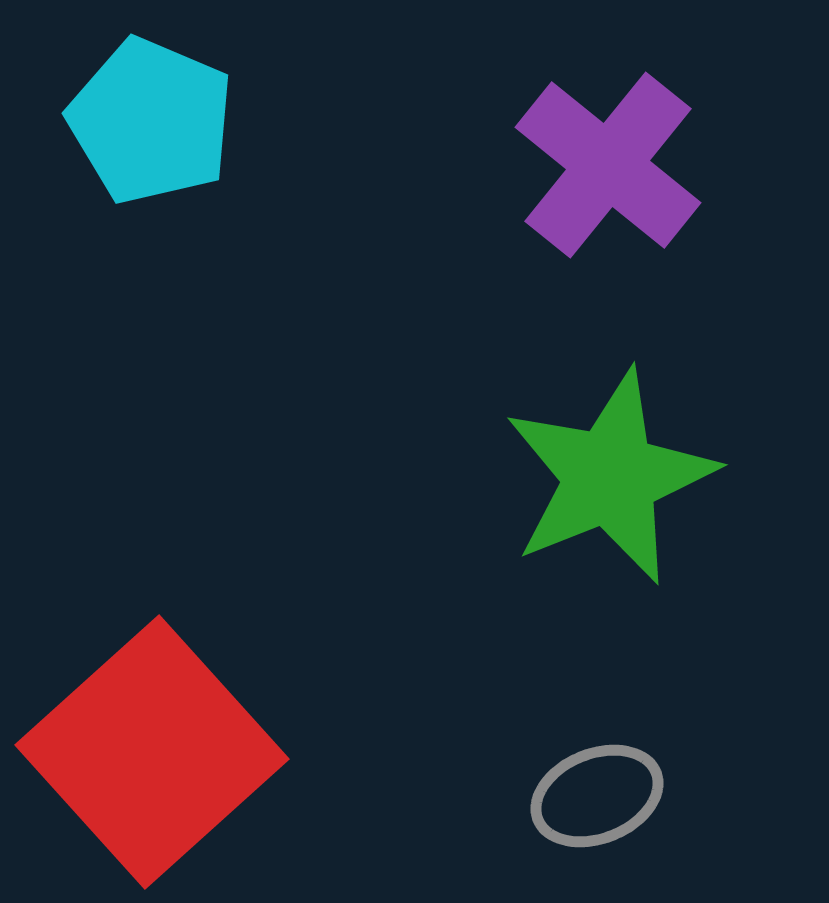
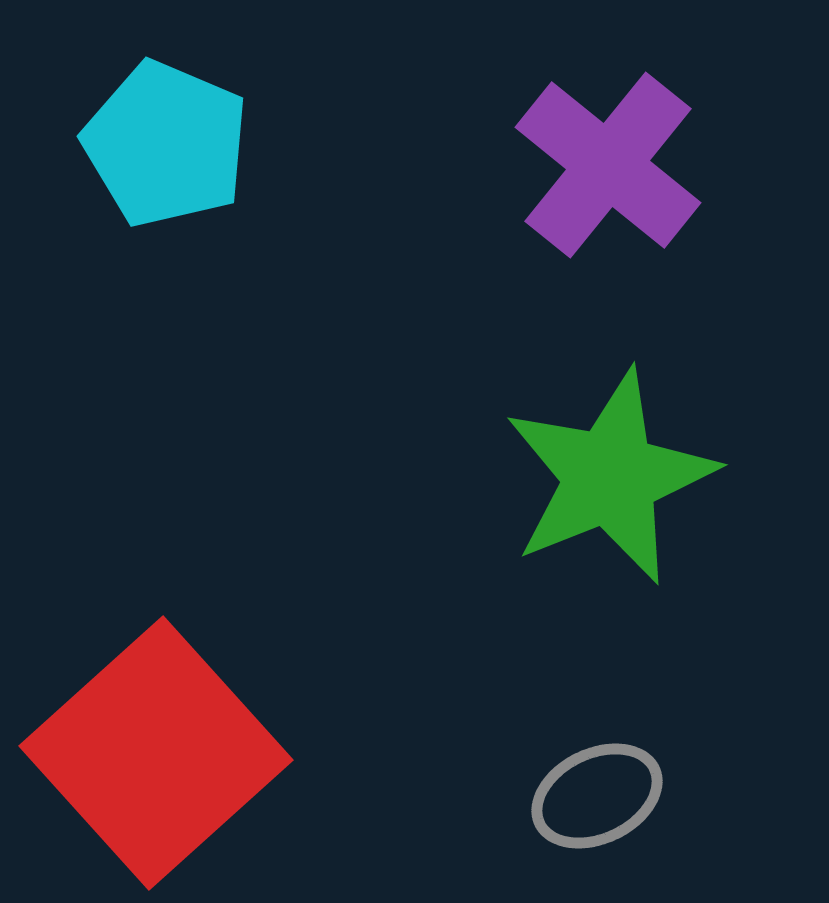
cyan pentagon: moved 15 px right, 23 px down
red square: moved 4 px right, 1 px down
gray ellipse: rotated 4 degrees counterclockwise
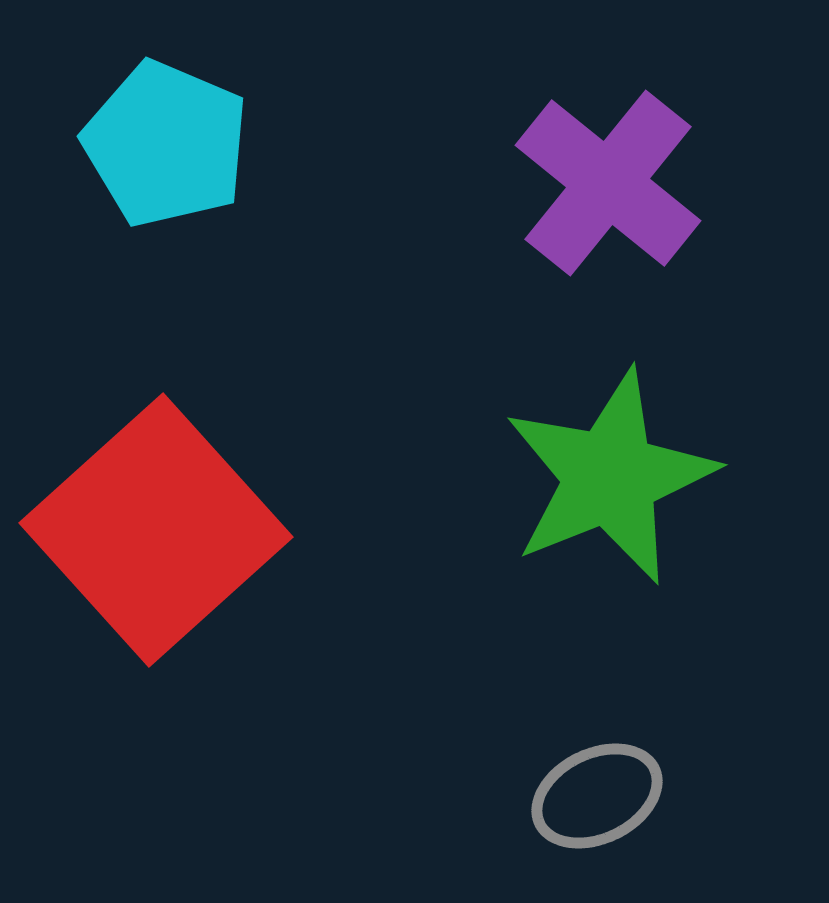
purple cross: moved 18 px down
red square: moved 223 px up
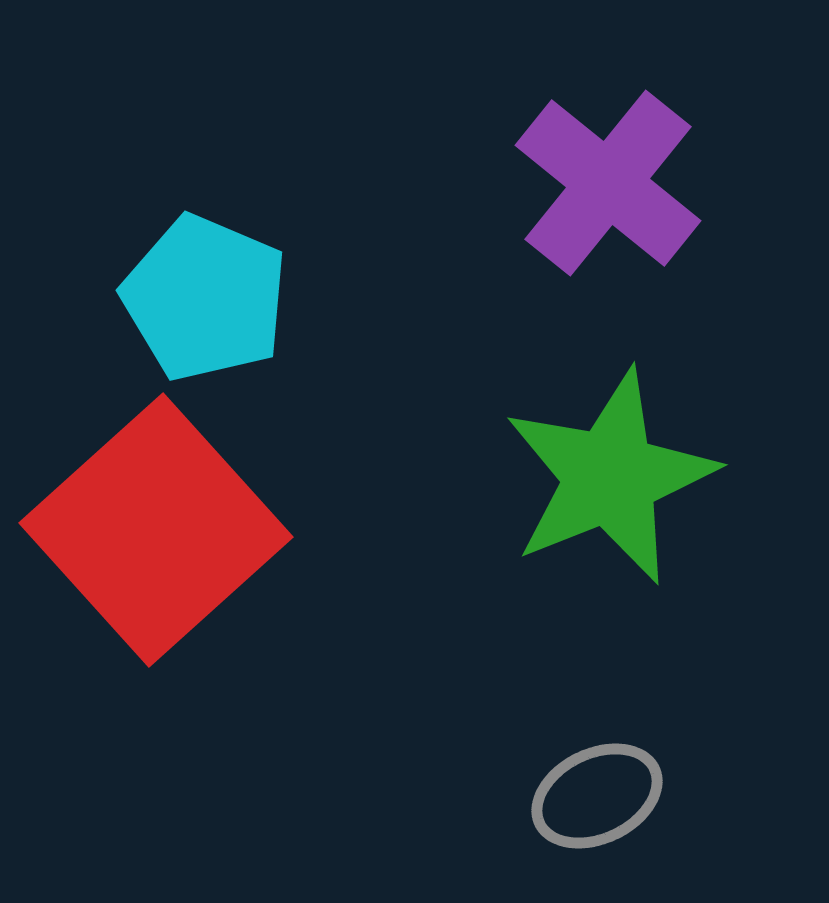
cyan pentagon: moved 39 px right, 154 px down
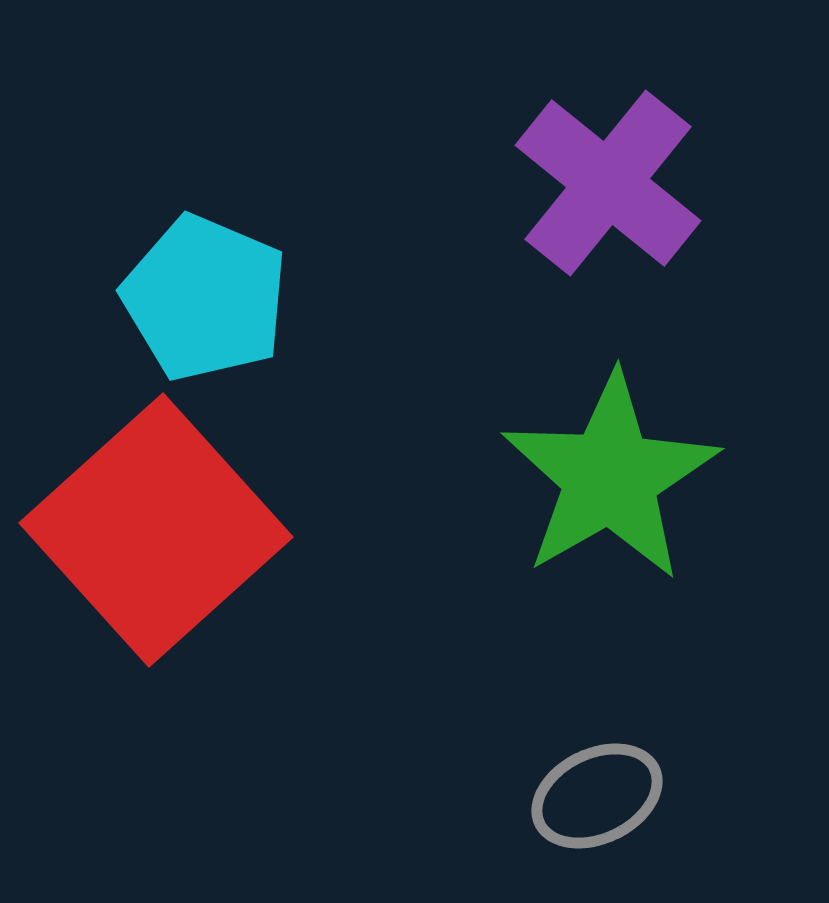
green star: rotated 8 degrees counterclockwise
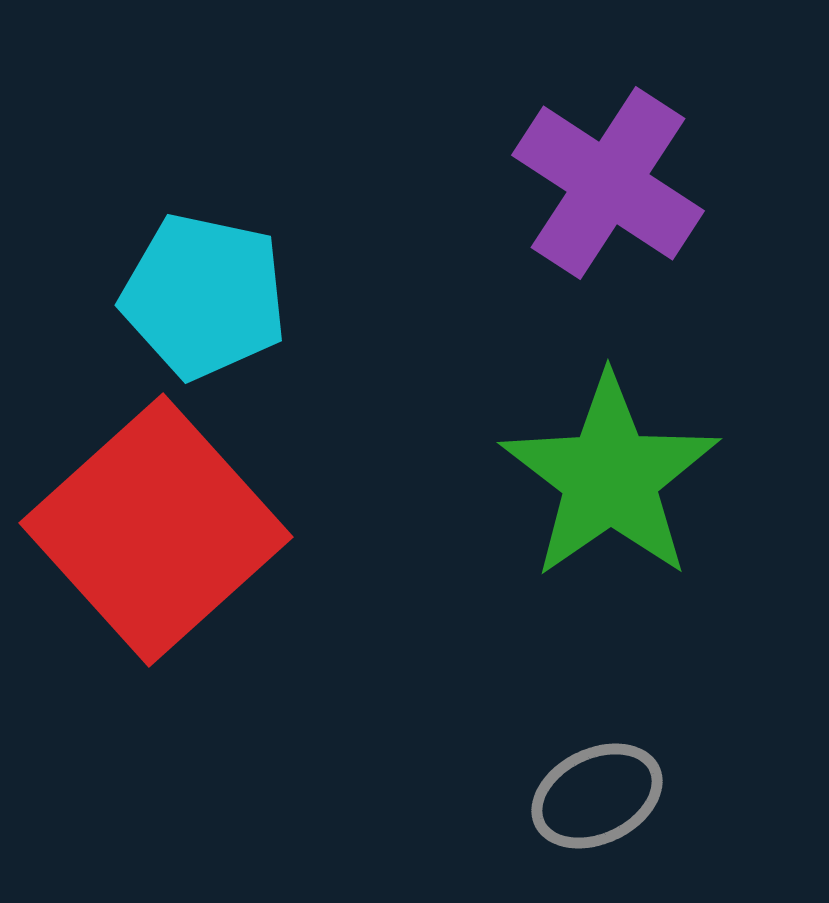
purple cross: rotated 6 degrees counterclockwise
cyan pentagon: moved 1 px left, 2 px up; rotated 11 degrees counterclockwise
green star: rotated 5 degrees counterclockwise
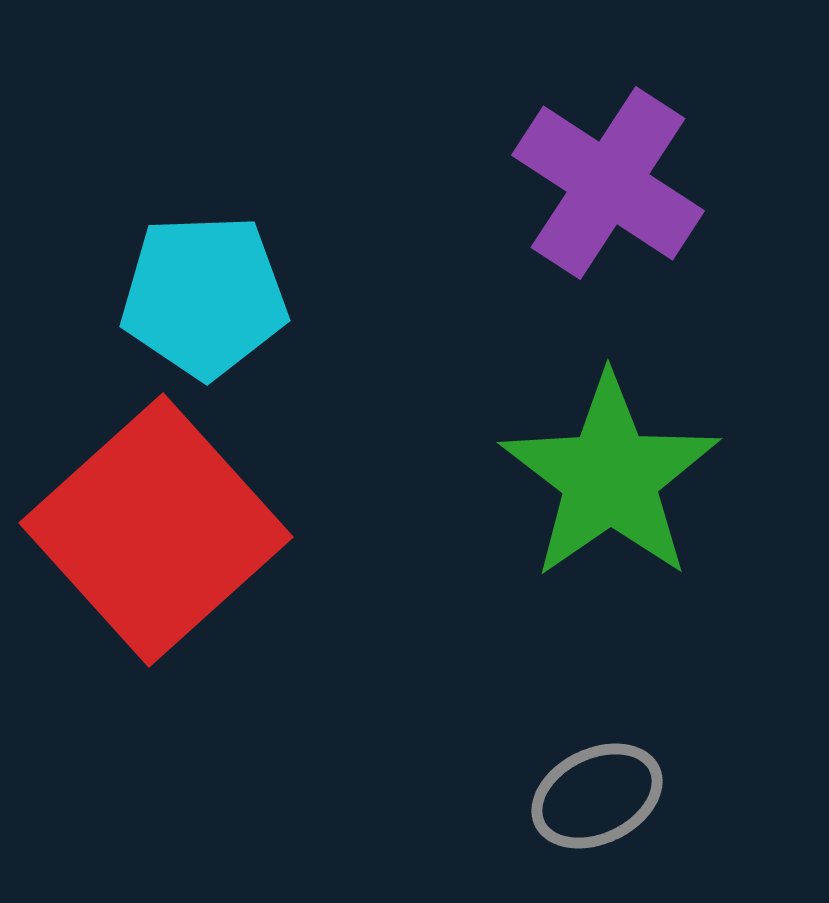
cyan pentagon: rotated 14 degrees counterclockwise
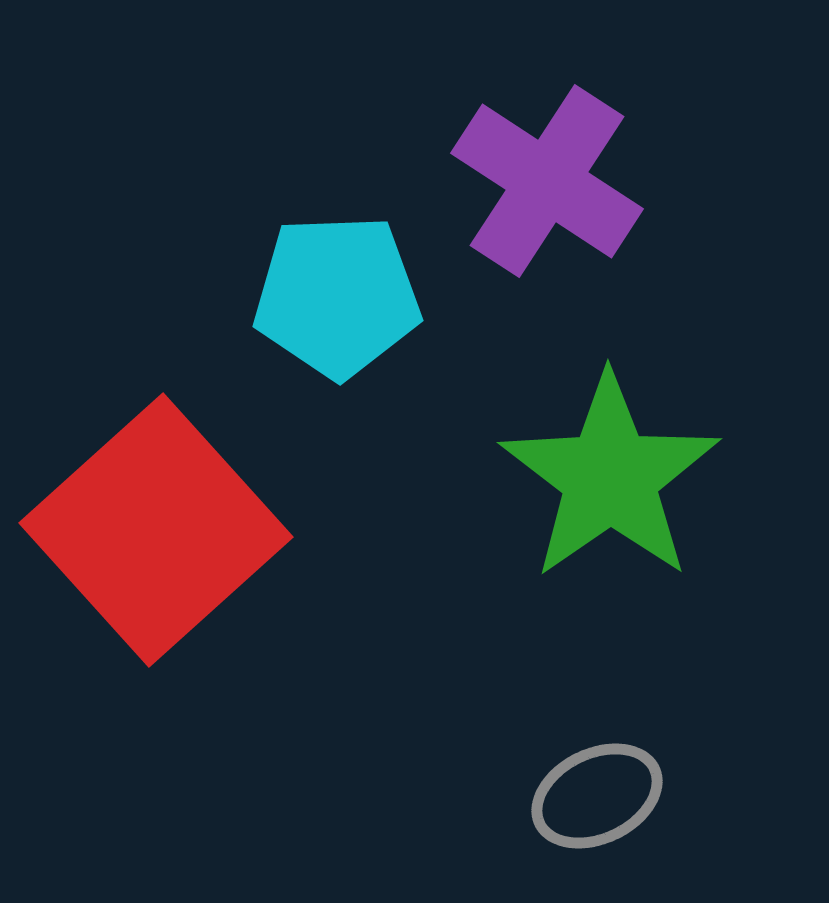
purple cross: moved 61 px left, 2 px up
cyan pentagon: moved 133 px right
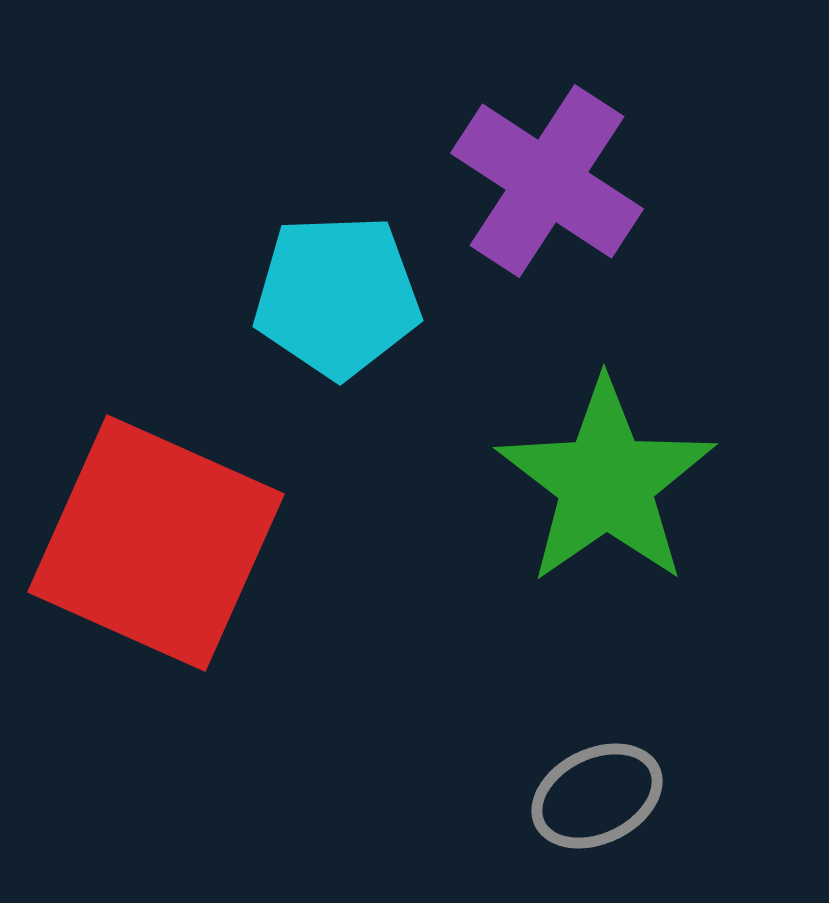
green star: moved 4 px left, 5 px down
red square: moved 13 px down; rotated 24 degrees counterclockwise
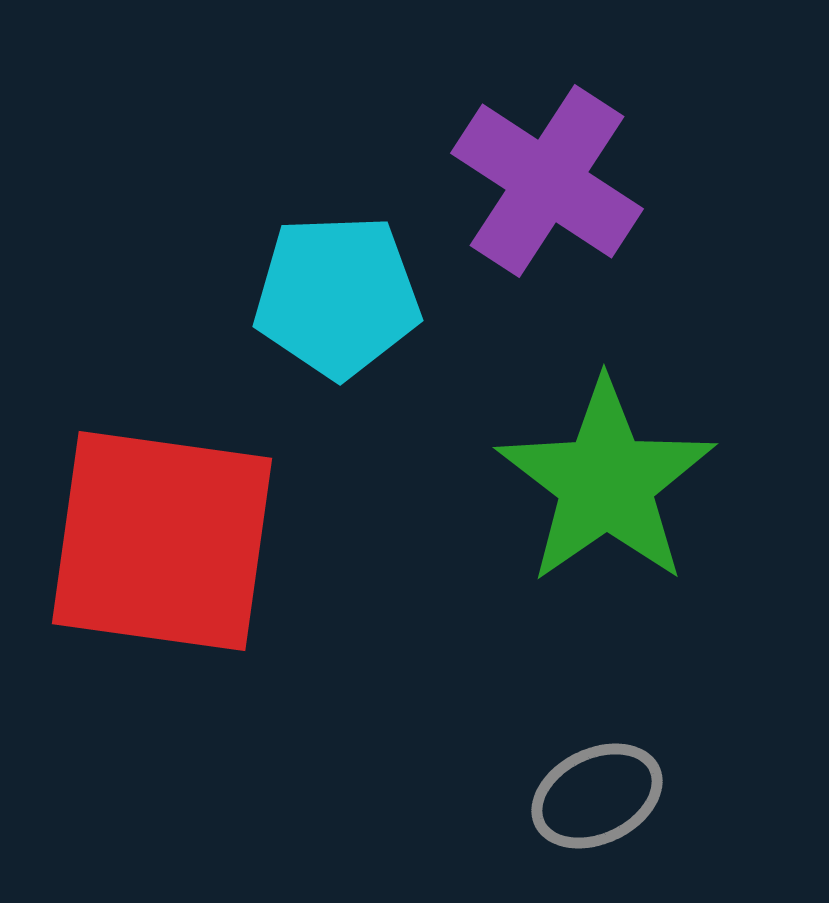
red square: moved 6 px right, 2 px up; rotated 16 degrees counterclockwise
